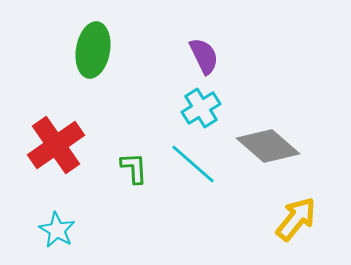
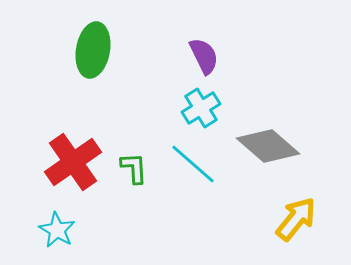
red cross: moved 17 px right, 17 px down
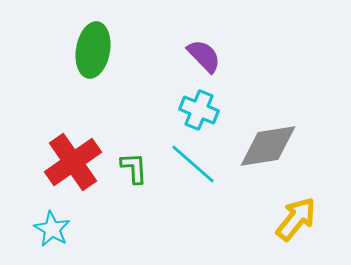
purple semicircle: rotated 18 degrees counterclockwise
cyan cross: moved 2 px left, 2 px down; rotated 36 degrees counterclockwise
gray diamond: rotated 50 degrees counterclockwise
cyan star: moved 5 px left, 1 px up
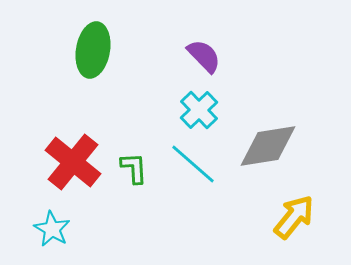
cyan cross: rotated 24 degrees clockwise
red cross: rotated 16 degrees counterclockwise
yellow arrow: moved 2 px left, 2 px up
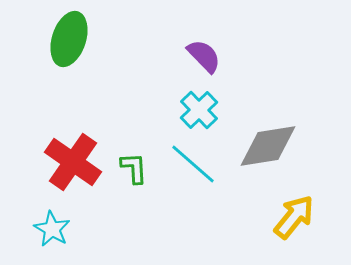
green ellipse: moved 24 px left, 11 px up; rotated 8 degrees clockwise
red cross: rotated 4 degrees counterclockwise
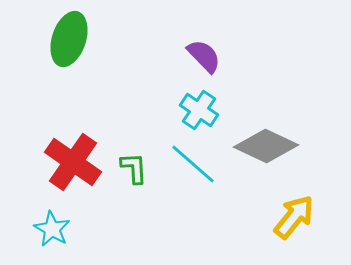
cyan cross: rotated 12 degrees counterclockwise
gray diamond: moved 2 px left; rotated 34 degrees clockwise
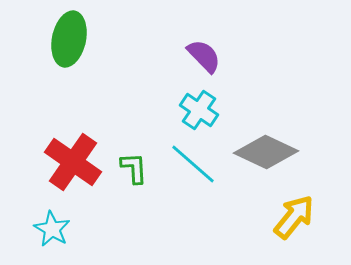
green ellipse: rotated 6 degrees counterclockwise
gray diamond: moved 6 px down
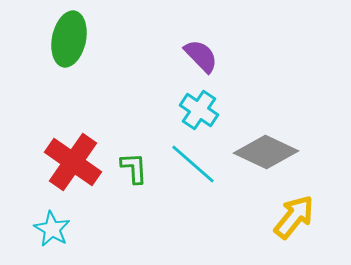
purple semicircle: moved 3 px left
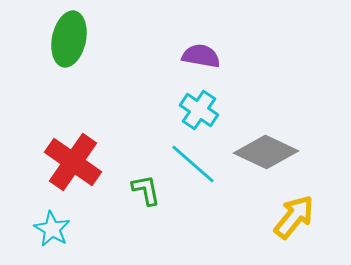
purple semicircle: rotated 36 degrees counterclockwise
green L-shape: moved 12 px right, 22 px down; rotated 8 degrees counterclockwise
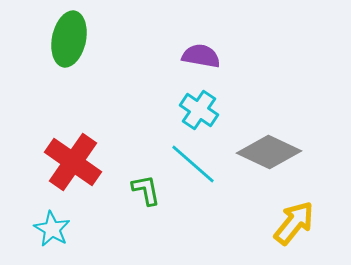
gray diamond: moved 3 px right
yellow arrow: moved 6 px down
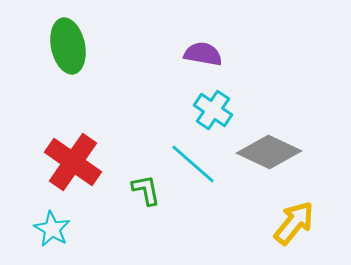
green ellipse: moved 1 px left, 7 px down; rotated 24 degrees counterclockwise
purple semicircle: moved 2 px right, 2 px up
cyan cross: moved 14 px right
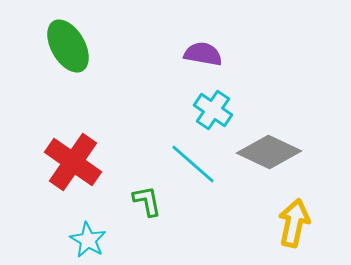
green ellipse: rotated 18 degrees counterclockwise
green L-shape: moved 1 px right, 11 px down
yellow arrow: rotated 27 degrees counterclockwise
cyan star: moved 36 px right, 11 px down
